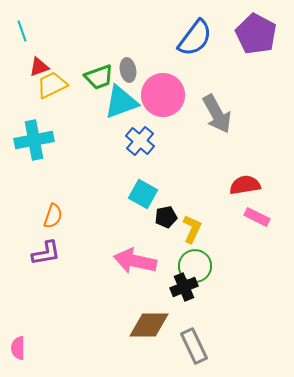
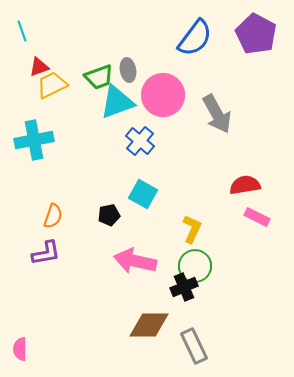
cyan triangle: moved 4 px left
black pentagon: moved 57 px left, 2 px up
pink semicircle: moved 2 px right, 1 px down
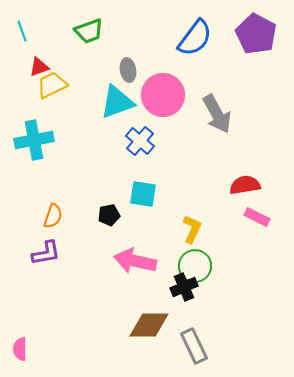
green trapezoid: moved 10 px left, 46 px up
cyan square: rotated 20 degrees counterclockwise
